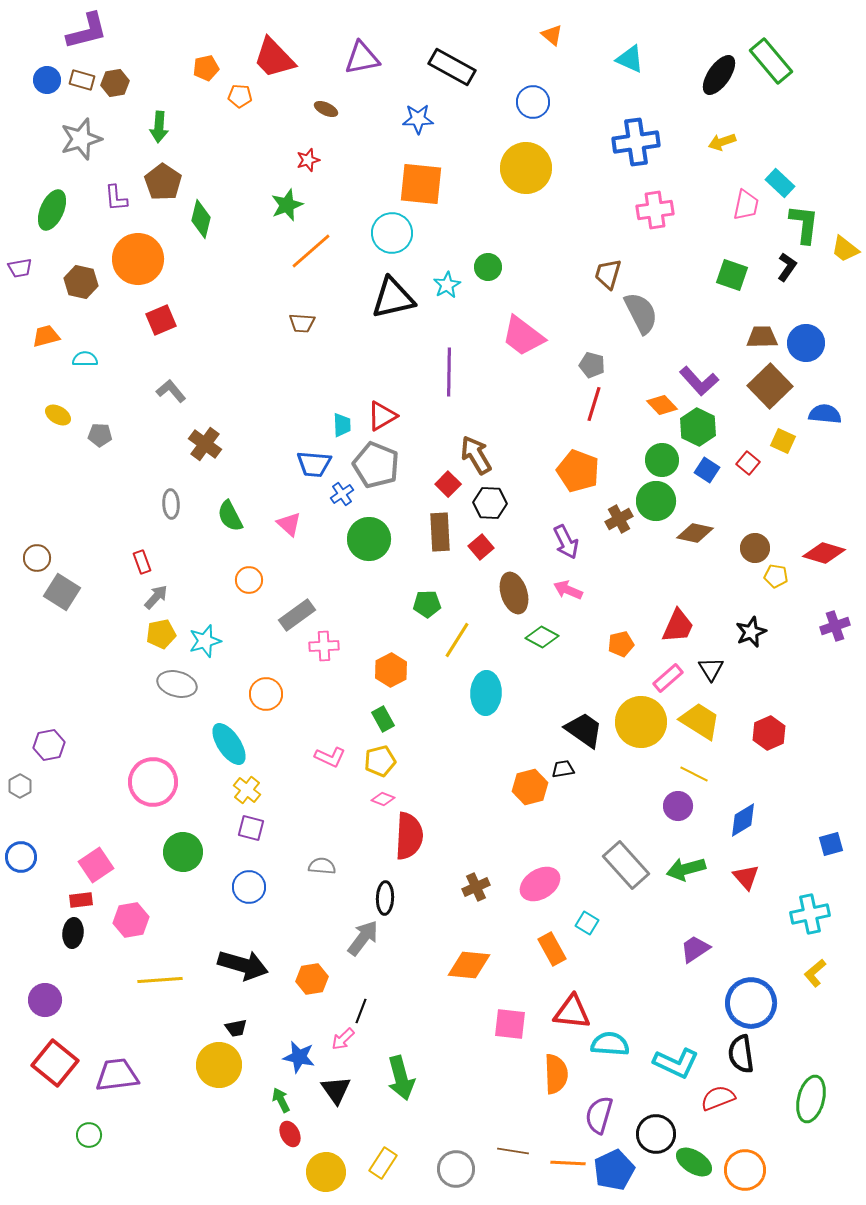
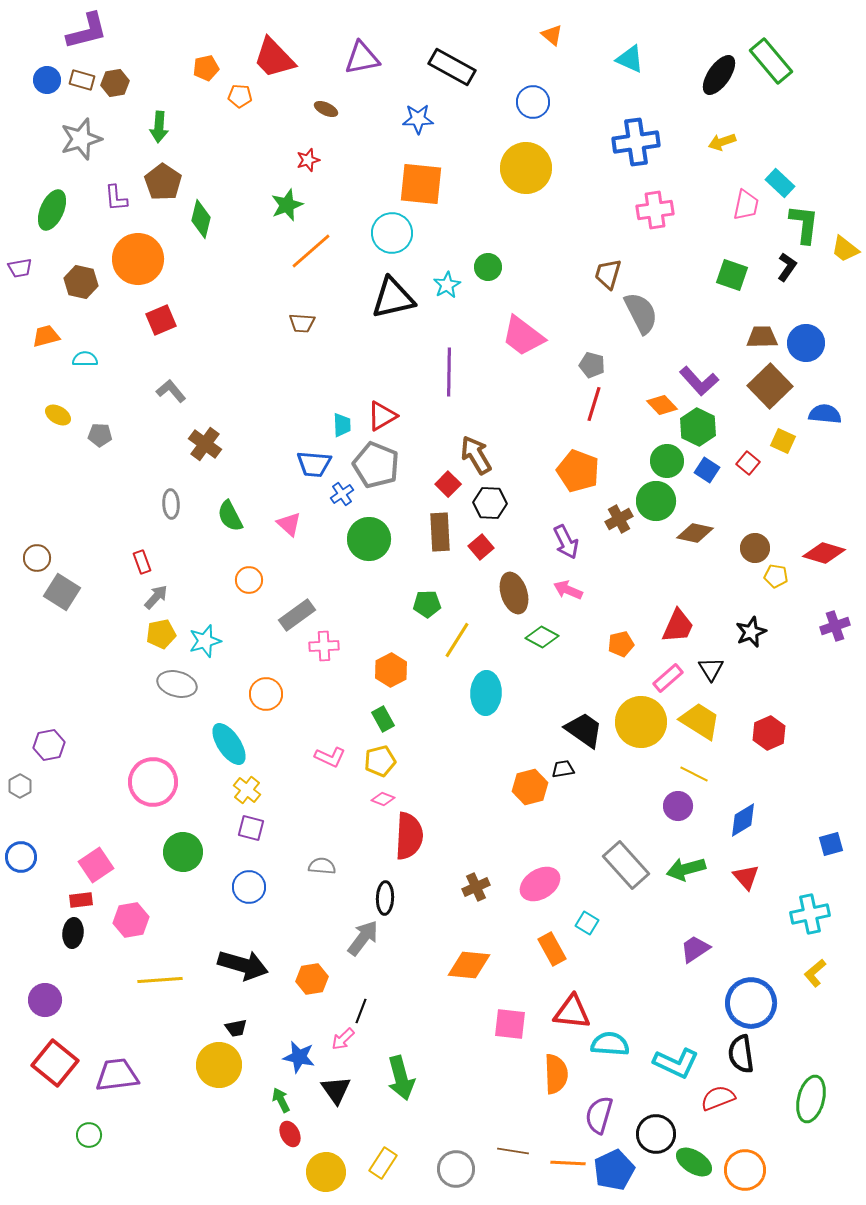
green circle at (662, 460): moved 5 px right, 1 px down
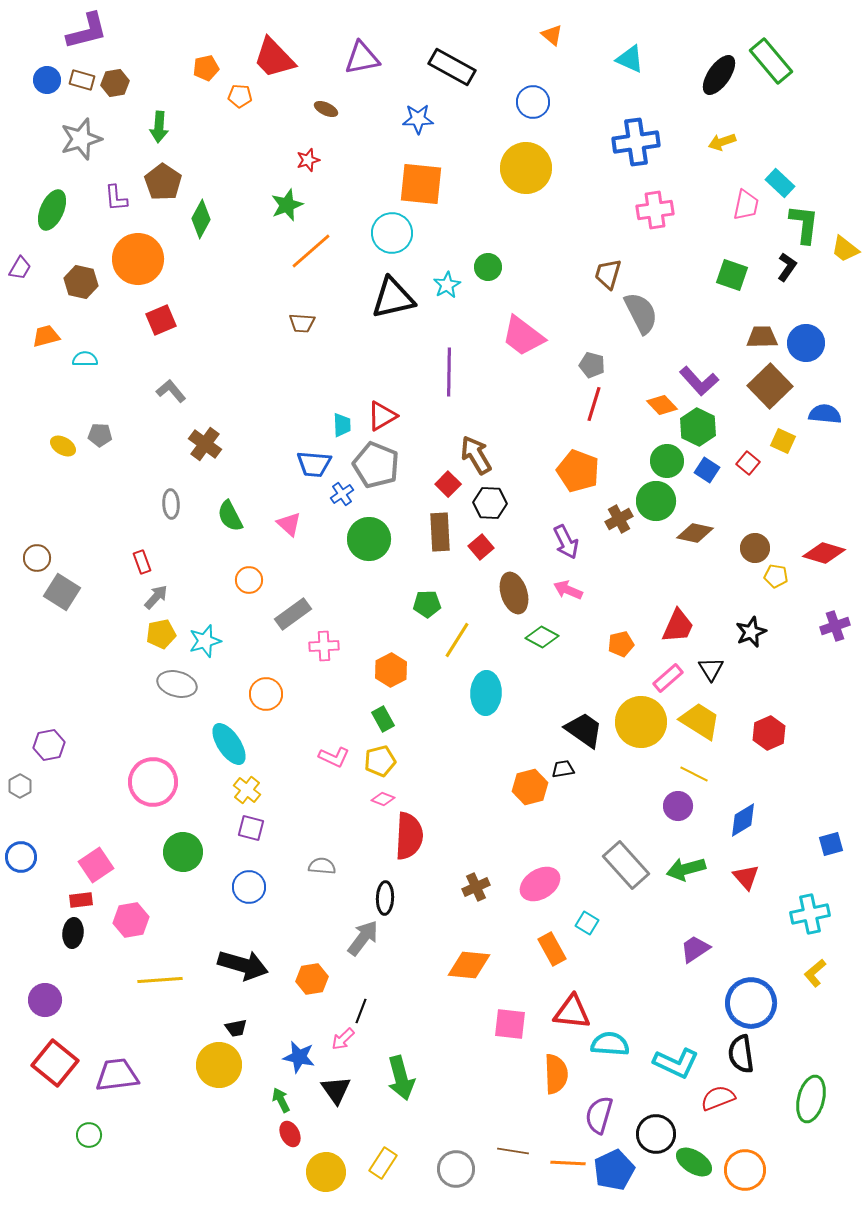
green diamond at (201, 219): rotated 15 degrees clockwise
purple trapezoid at (20, 268): rotated 50 degrees counterclockwise
yellow ellipse at (58, 415): moved 5 px right, 31 px down
gray rectangle at (297, 615): moved 4 px left, 1 px up
pink L-shape at (330, 757): moved 4 px right
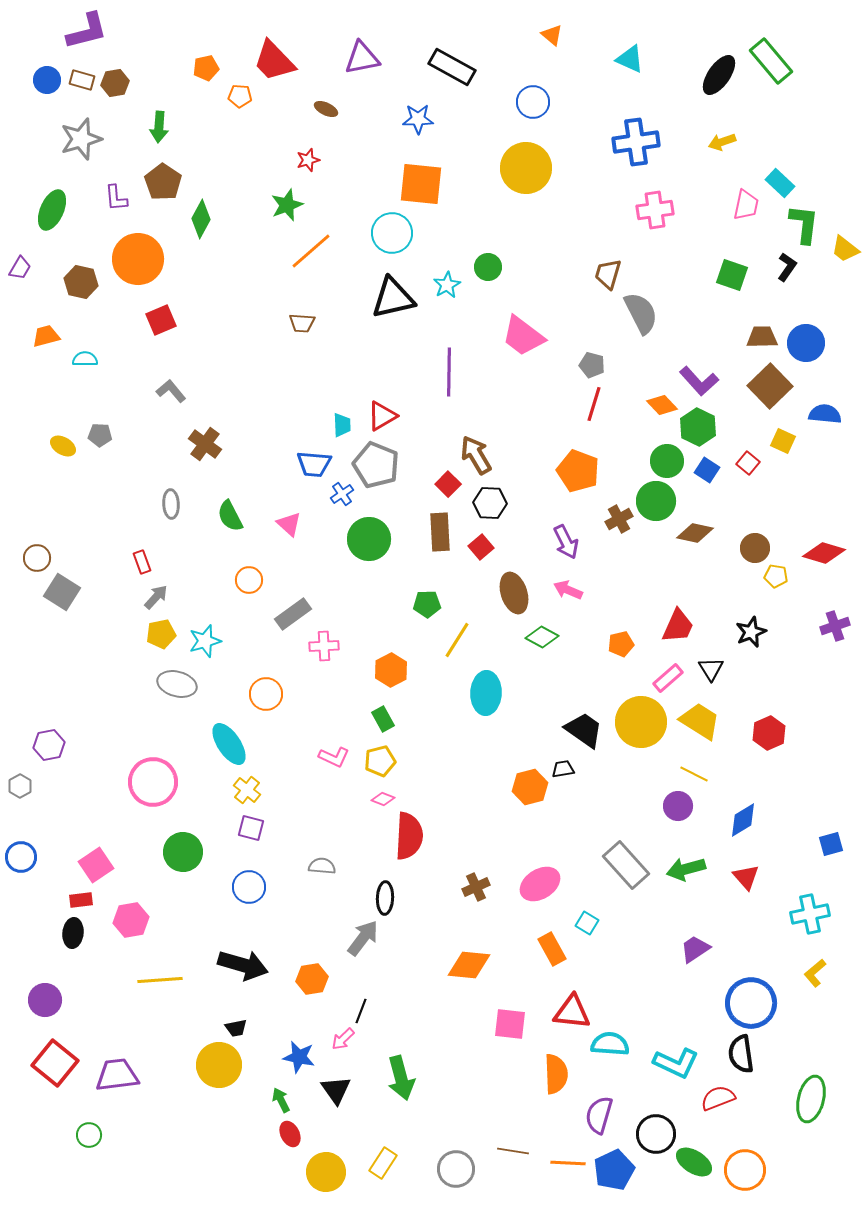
red trapezoid at (274, 58): moved 3 px down
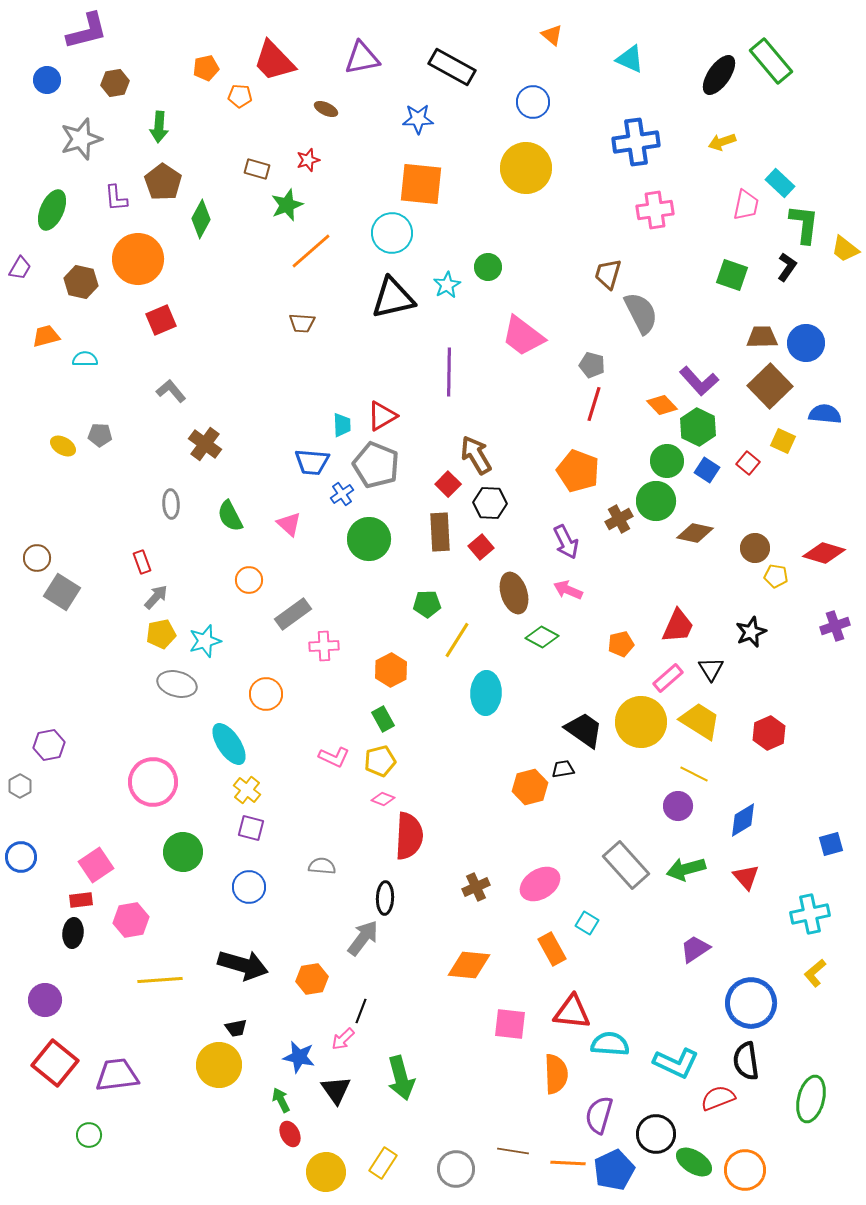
brown rectangle at (82, 80): moved 175 px right, 89 px down
blue trapezoid at (314, 464): moved 2 px left, 2 px up
black semicircle at (741, 1054): moved 5 px right, 7 px down
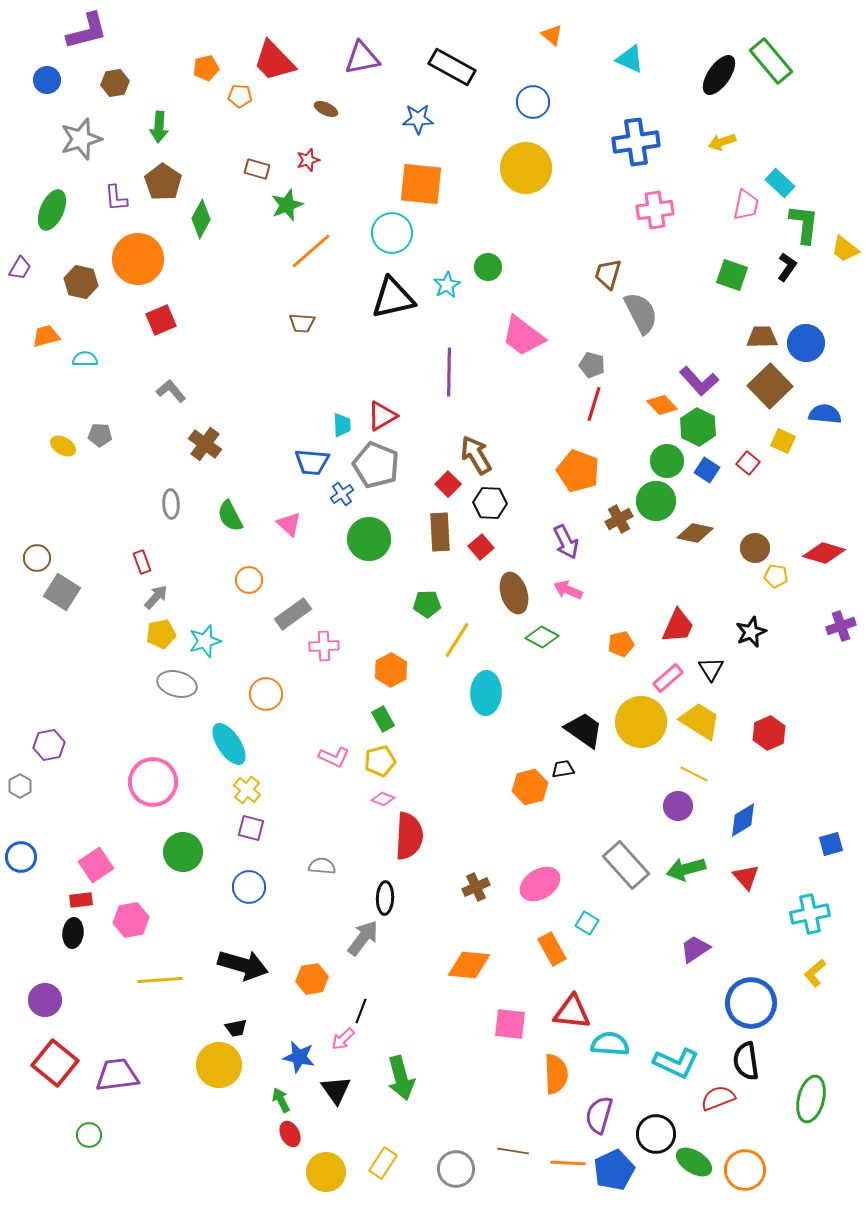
purple cross at (835, 626): moved 6 px right
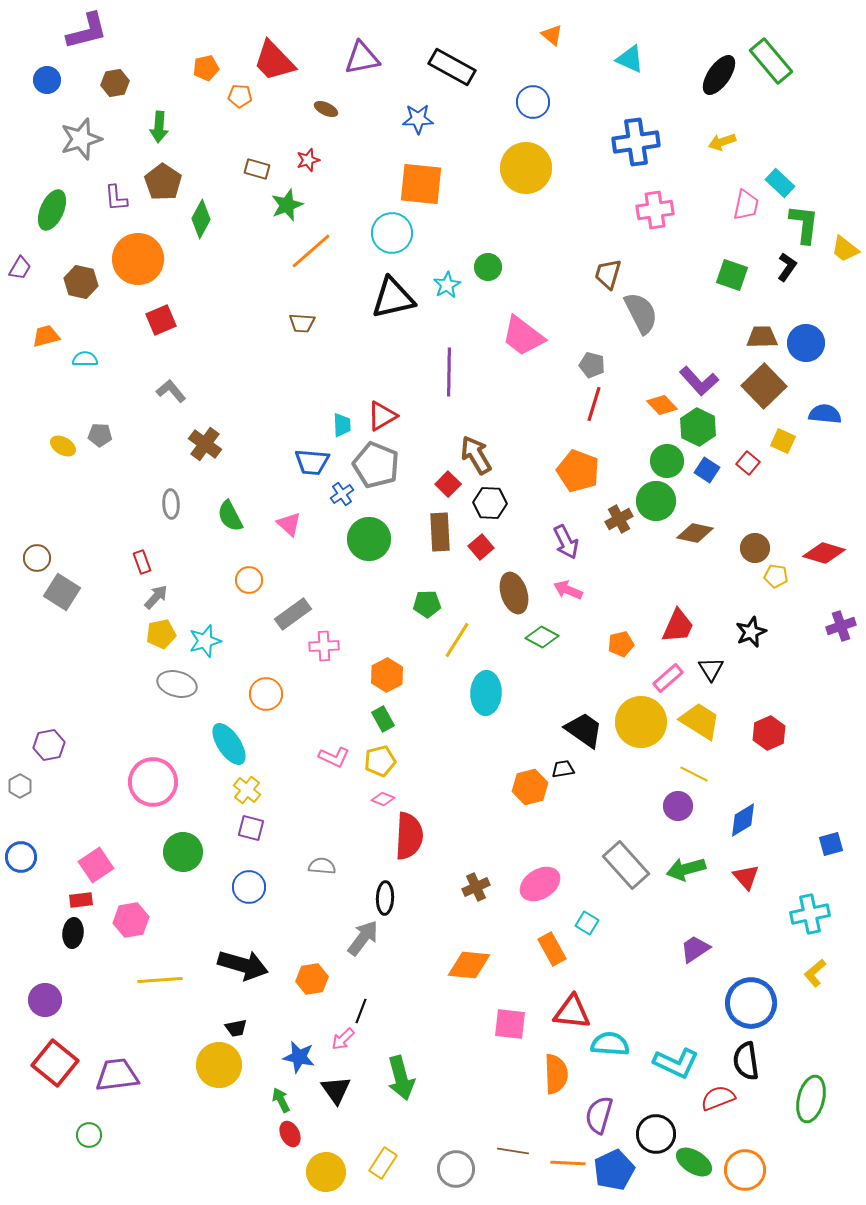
brown square at (770, 386): moved 6 px left
orange hexagon at (391, 670): moved 4 px left, 5 px down
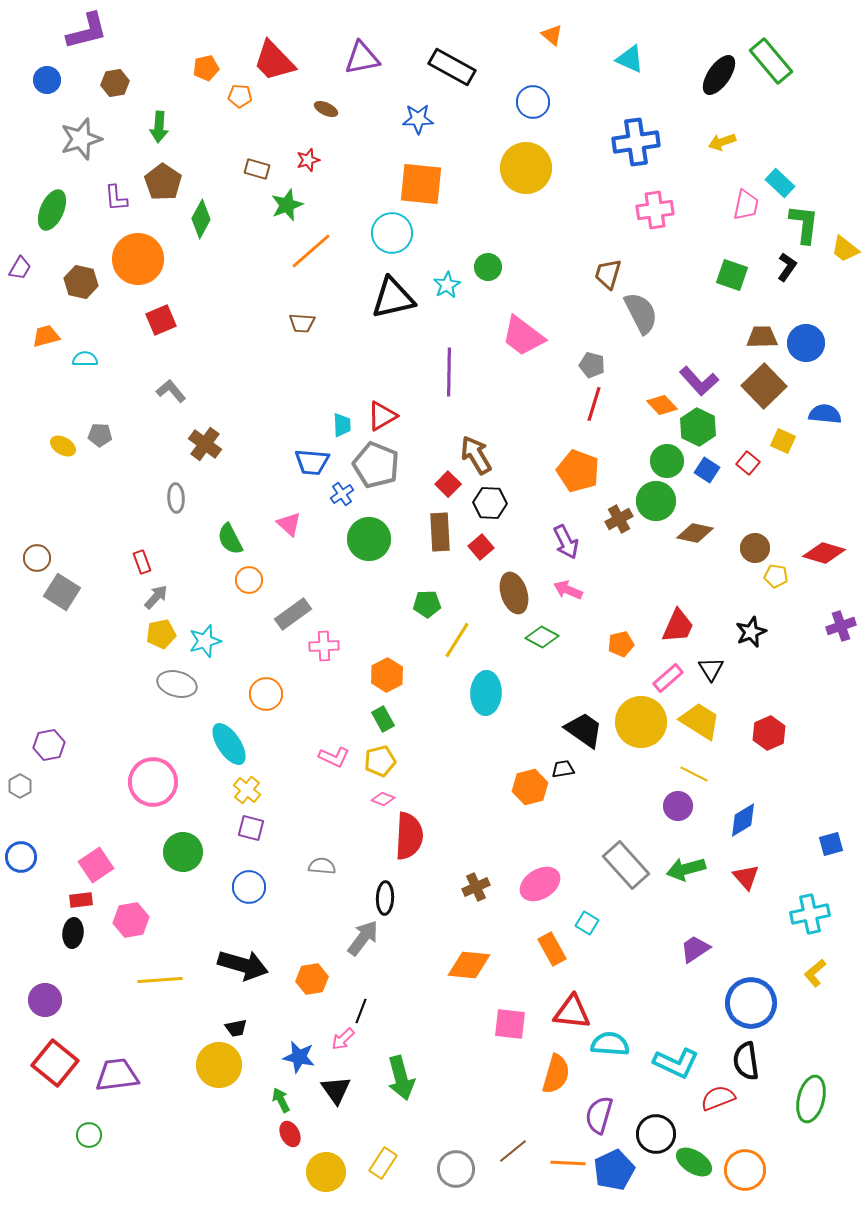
gray ellipse at (171, 504): moved 5 px right, 6 px up
green semicircle at (230, 516): moved 23 px down
orange semicircle at (556, 1074): rotated 18 degrees clockwise
brown line at (513, 1151): rotated 48 degrees counterclockwise
